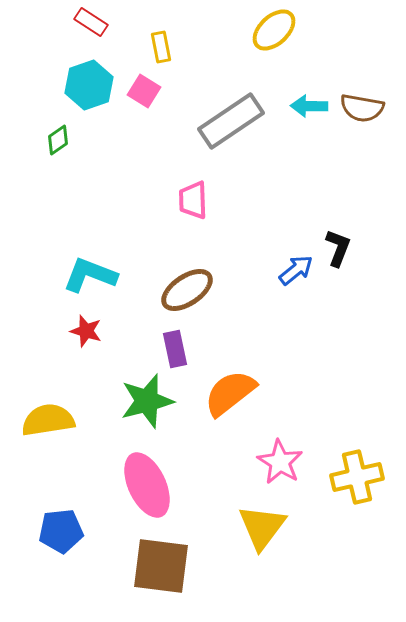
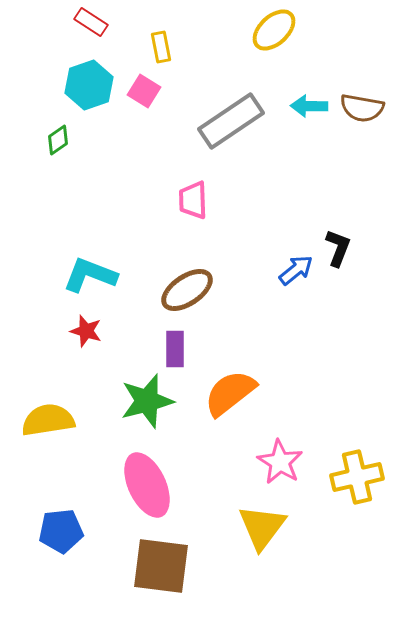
purple rectangle: rotated 12 degrees clockwise
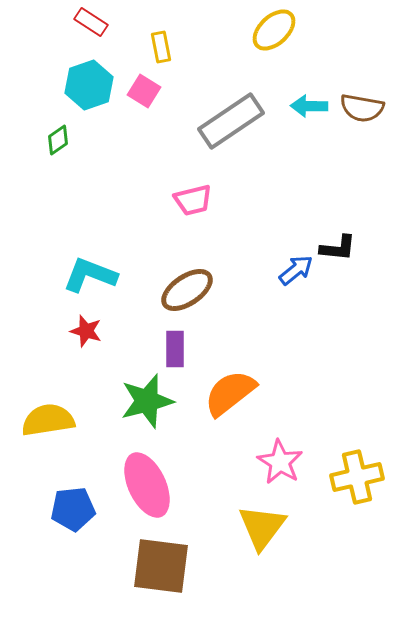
pink trapezoid: rotated 102 degrees counterclockwise
black L-shape: rotated 75 degrees clockwise
blue pentagon: moved 12 px right, 22 px up
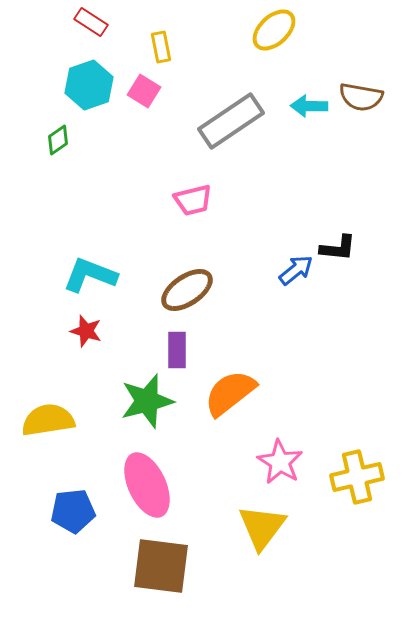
brown semicircle: moved 1 px left, 11 px up
purple rectangle: moved 2 px right, 1 px down
blue pentagon: moved 2 px down
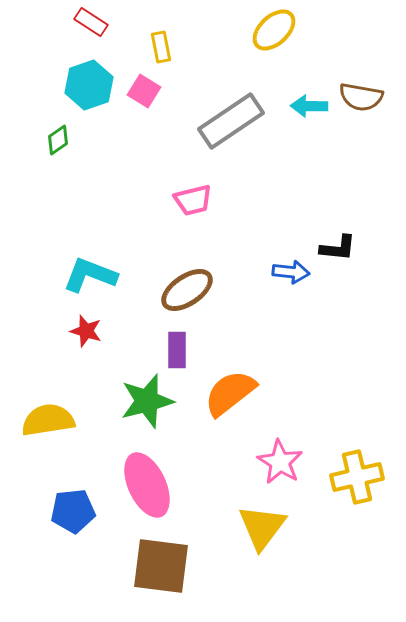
blue arrow: moved 5 px left, 2 px down; rotated 45 degrees clockwise
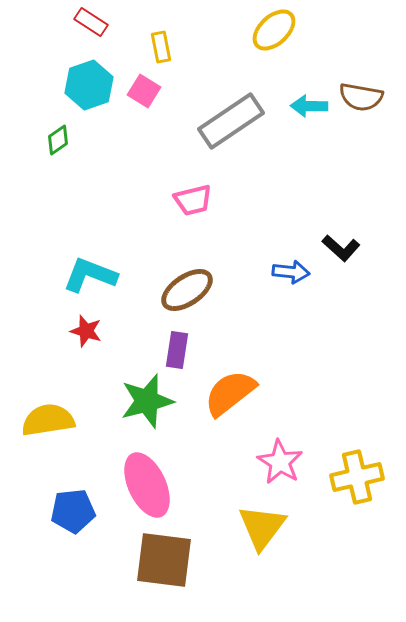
black L-shape: moved 3 px right; rotated 36 degrees clockwise
purple rectangle: rotated 9 degrees clockwise
brown square: moved 3 px right, 6 px up
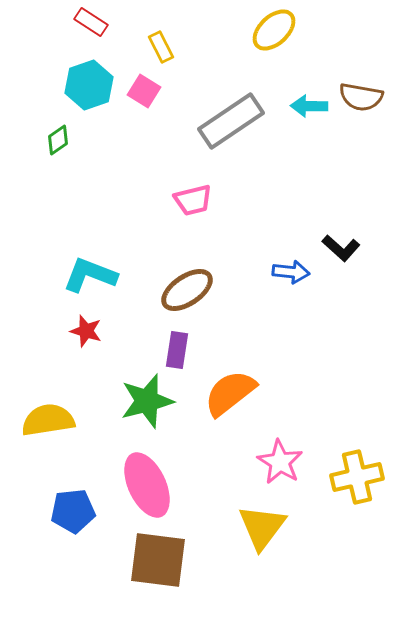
yellow rectangle: rotated 16 degrees counterclockwise
brown square: moved 6 px left
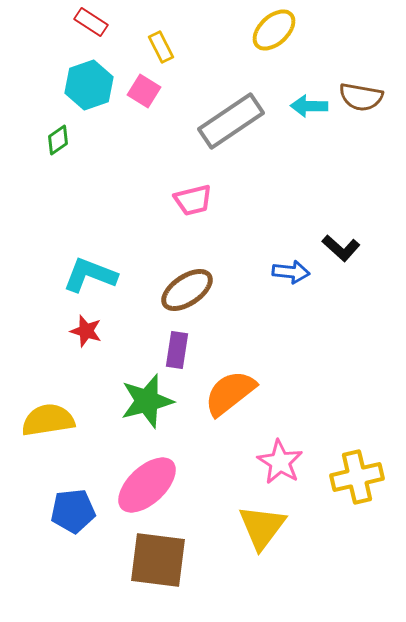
pink ellipse: rotated 72 degrees clockwise
